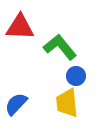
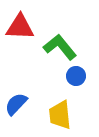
yellow trapezoid: moved 7 px left, 12 px down
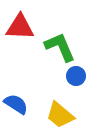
green L-shape: rotated 16 degrees clockwise
blue semicircle: rotated 80 degrees clockwise
yellow trapezoid: rotated 44 degrees counterclockwise
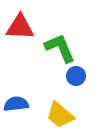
green L-shape: moved 1 px down
blue semicircle: rotated 40 degrees counterclockwise
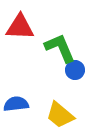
blue circle: moved 1 px left, 6 px up
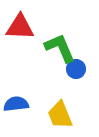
blue circle: moved 1 px right, 1 px up
yellow trapezoid: rotated 28 degrees clockwise
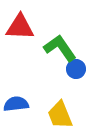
green L-shape: rotated 12 degrees counterclockwise
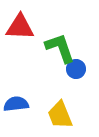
green L-shape: rotated 16 degrees clockwise
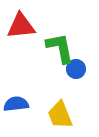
red triangle: moved 1 px right, 1 px up; rotated 8 degrees counterclockwise
green L-shape: rotated 8 degrees clockwise
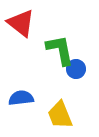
red triangle: moved 3 px up; rotated 44 degrees clockwise
green L-shape: moved 2 px down
blue semicircle: moved 5 px right, 6 px up
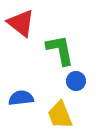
blue circle: moved 12 px down
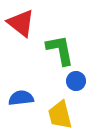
yellow trapezoid: rotated 8 degrees clockwise
